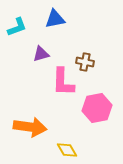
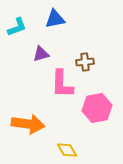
brown cross: rotated 18 degrees counterclockwise
pink L-shape: moved 1 px left, 2 px down
orange arrow: moved 2 px left, 3 px up
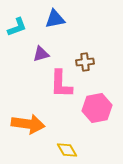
pink L-shape: moved 1 px left
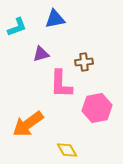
brown cross: moved 1 px left
orange arrow: rotated 136 degrees clockwise
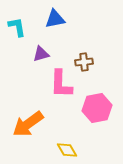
cyan L-shape: rotated 80 degrees counterclockwise
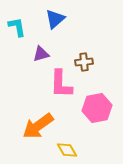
blue triangle: rotated 30 degrees counterclockwise
orange arrow: moved 10 px right, 2 px down
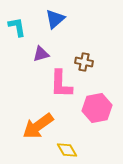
brown cross: rotated 18 degrees clockwise
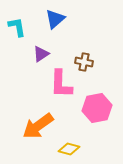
purple triangle: rotated 18 degrees counterclockwise
yellow diamond: moved 2 px right, 1 px up; rotated 45 degrees counterclockwise
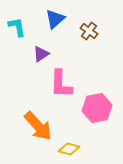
brown cross: moved 5 px right, 31 px up; rotated 24 degrees clockwise
orange arrow: rotated 96 degrees counterclockwise
